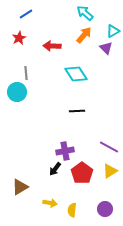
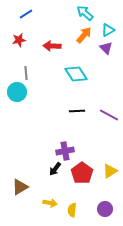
cyan triangle: moved 5 px left, 1 px up
red star: moved 2 px down; rotated 16 degrees clockwise
purple line: moved 32 px up
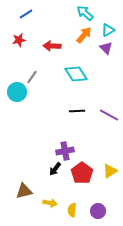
gray line: moved 6 px right, 4 px down; rotated 40 degrees clockwise
brown triangle: moved 4 px right, 4 px down; rotated 18 degrees clockwise
purple circle: moved 7 px left, 2 px down
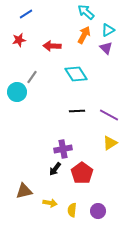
cyan arrow: moved 1 px right, 1 px up
orange arrow: rotated 12 degrees counterclockwise
purple cross: moved 2 px left, 2 px up
yellow triangle: moved 28 px up
